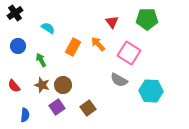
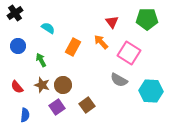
orange arrow: moved 3 px right, 2 px up
red semicircle: moved 3 px right, 1 px down
brown square: moved 1 px left, 3 px up
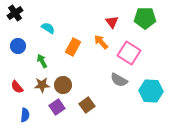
green pentagon: moved 2 px left, 1 px up
green arrow: moved 1 px right, 1 px down
brown star: rotated 21 degrees counterclockwise
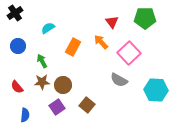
cyan semicircle: rotated 64 degrees counterclockwise
pink square: rotated 15 degrees clockwise
brown star: moved 3 px up
cyan hexagon: moved 5 px right, 1 px up
brown square: rotated 14 degrees counterclockwise
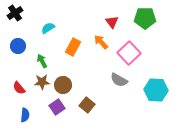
red semicircle: moved 2 px right, 1 px down
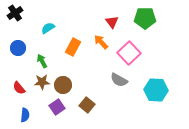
blue circle: moved 2 px down
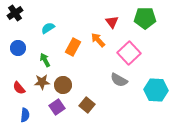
orange arrow: moved 3 px left, 2 px up
green arrow: moved 3 px right, 1 px up
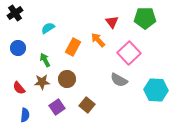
brown circle: moved 4 px right, 6 px up
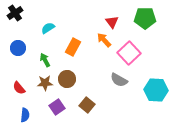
orange arrow: moved 6 px right
brown star: moved 3 px right, 1 px down
